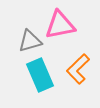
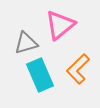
pink triangle: rotated 28 degrees counterclockwise
gray triangle: moved 4 px left, 2 px down
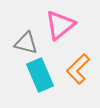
gray triangle: rotated 30 degrees clockwise
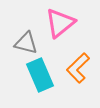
pink triangle: moved 2 px up
orange L-shape: moved 1 px up
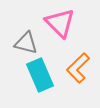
pink triangle: rotated 36 degrees counterclockwise
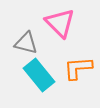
orange L-shape: rotated 40 degrees clockwise
cyan rectangle: moved 1 px left; rotated 16 degrees counterclockwise
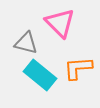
cyan rectangle: moved 1 px right; rotated 12 degrees counterclockwise
